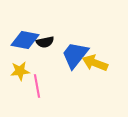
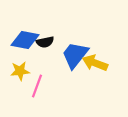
pink line: rotated 30 degrees clockwise
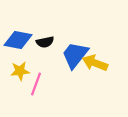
blue diamond: moved 7 px left
pink line: moved 1 px left, 2 px up
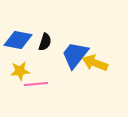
black semicircle: rotated 60 degrees counterclockwise
pink line: rotated 65 degrees clockwise
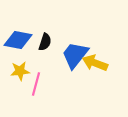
pink line: rotated 70 degrees counterclockwise
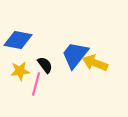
black semicircle: moved 23 px down; rotated 54 degrees counterclockwise
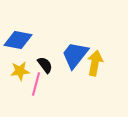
yellow arrow: rotated 80 degrees clockwise
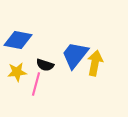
black semicircle: rotated 144 degrees clockwise
yellow star: moved 3 px left, 1 px down
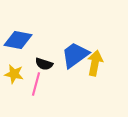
blue trapezoid: rotated 16 degrees clockwise
black semicircle: moved 1 px left, 1 px up
yellow star: moved 3 px left, 2 px down; rotated 18 degrees clockwise
